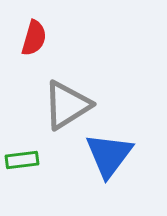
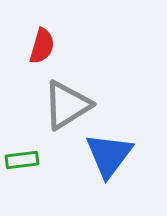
red semicircle: moved 8 px right, 8 px down
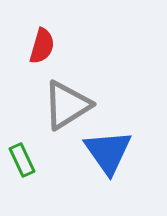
blue triangle: moved 1 px left, 3 px up; rotated 12 degrees counterclockwise
green rectangle: rotated 72 degrees clockwise
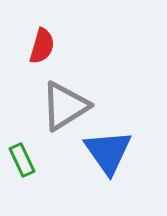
gray triangle: moved 2 px left, 1 px down
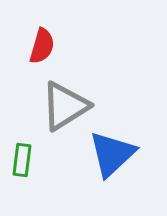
blue triangle: moved 4 px right, 2 px down; rotated 22 degrees clockwise
green rectangle: rotated 32 degrees clockwise
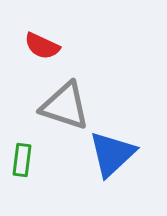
red semicircle: rotated 99 degrees clockwise
gray triangle: rotated 50 degrees clockwise
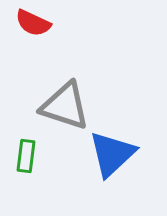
red semicircle: moved 9 px left, 23 px up
green rectangle: moved 4 px right, 4 px up
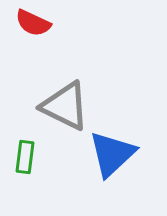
gray triangle: rotated 8 degrees clockwise
green rectangle: moved 1 px left, 1 px down
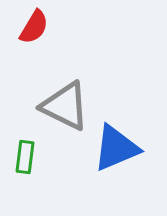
red semicircle: moved 1 px right, 4 px down; rotated 84 degrees counterclockwise
blue triangle: moved 4 px right, 6 px up; rotated 20 degrees clockwise
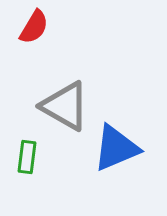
gray triangle: rotated 4 degrees clockwise
green rectangle: moved 2 px right
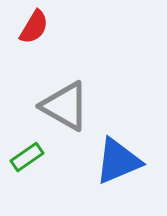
blue triangle: moved 2 px right, 13 px down
green rectangle: rotated 48 degrees clockwise
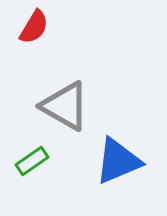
green rectangle: moved 5 px right, 4 px down
